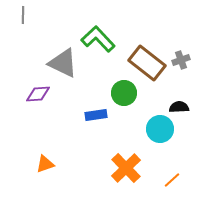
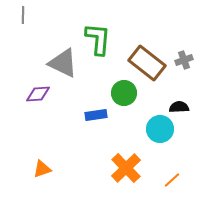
green L-shape: rotated 48 degrees clockwise
gray cross: moved 3 px right
orange triangle: moved 3 px left, 5 px down
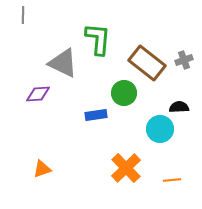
orange line: rotated 36 degrees clockwise
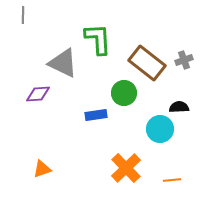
green L-shape: rotated 8 degrees counterclockwise
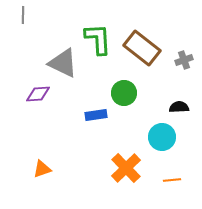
brown rectangle: moved 5 px left, 15 px up
cyan circle: moved 2 px right, 8 px down
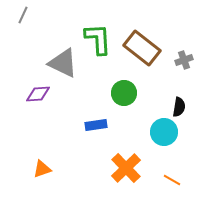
gray line: rotated 24 degrees clockwise
black semicircle: rotated 102 degrees clockwise
blue rectangle: moved 10 px down
cyan circle: moved 2 px right, 5 px up
orange line: rotated 36 degrees clockwise
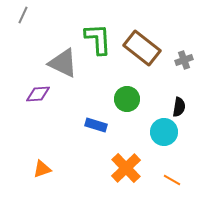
green circle: moved 3 px right, 6 px down
blue rectangle: rotated 25 degrees clockwise
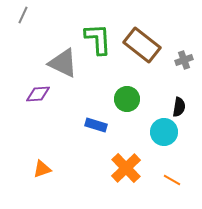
brown rectangle: moved 3 px up
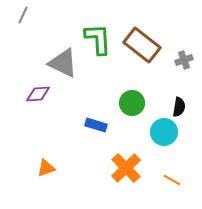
green circle: moved 5 px right, 4 px down
orange triangle: moved 4 px right, 1 px up
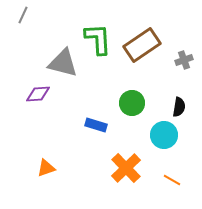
brown rectangle: rotated 72 degrees counterclockwise
gray triangle: rotated 12 degrees counterclockwise
cyan circle: moved 3 px down
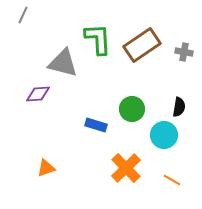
gray cross: moved 8 px up; rotated 30 degrees clockwise
green circle: moved 6 px down
